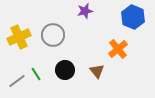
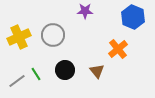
purple star: rotated 14 degrees clockwise
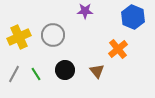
gray line: moved 3 px left, 7 px up; rotated 24 degrees counterclockwise
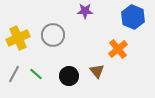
yellow cross: moved 1 px left, 1 px down
black circle: moved 4 px right, 6 px down
green line: rotated 16 degrees counterclockwise
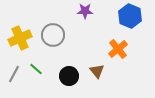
blue hexagon: moved 3 px left, 1 px up
yellow cross: moved 2 px right
green line: moved 5 px up
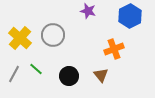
purple star: moved 3 px right; rotated 14 degrees clockwise
blue hexagon: rotated 10 degrees clockwise
yellow cross: rotated 25 degrees counterclockwise
orange cross: moved 4 px left; rotated 18 degrees clockwise
brown triangle: moved 4 px right, 4 px down
